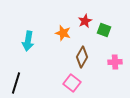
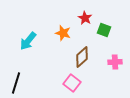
red star: moved 3 px up; rotated 16 degrees counterclockwise
cyan arrow: rotated 30 degrees clockwise
brown diamond: rotated 20 degrees clockwise
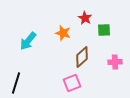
green square: rotated 24 degrees counterclockwise
pink square: rotated 30 degrees clockwise
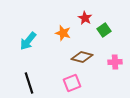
green square: rotated 32 degrees counterclockwise
brown diamond: rotated 55 degrees clockwise
black line: moved 13 px right; rotated 35 degrees counterclockwise
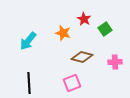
red star: moved 1 px left, 1 px down
green square: moved 1 px right, 1 px up
black line: rotated 15 degrees clockwise
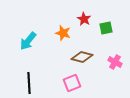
green square: moved 1 px right, 1 px up; rotated 24 degrees clockwise
pink cross: rotated 32 degrees clockwise
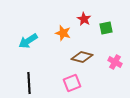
cyan arrow: rotated 18 degrees clockwise
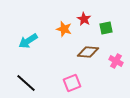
orange star: moved 1 px right, 4 px up
brown diamond: moved 6 px right, 5 px up; rotated 10 degrees counterclockwise
pink cross: moved 1 px right, 1 px up
black line: moved 3 px left; rotated 45 degrees counterclockwise
